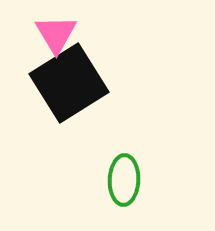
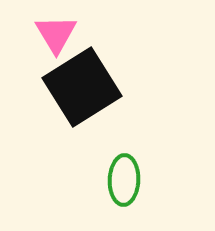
black square: moved 13 px right, 4 px down
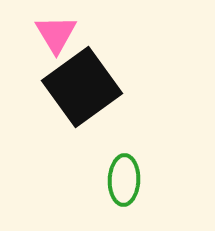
black square: rotated 4 degrees counterclockwise
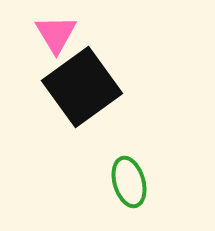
green ellipse: moved 5 px right, 2 px down; rotated 18 degrees counterclockwise
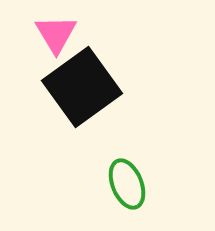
green ellipse: moved 2 px left, 2 px down; rotated 6 degrees counterclockwise
